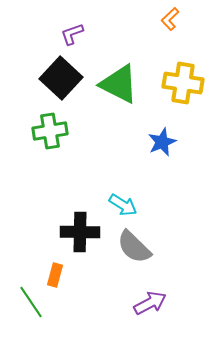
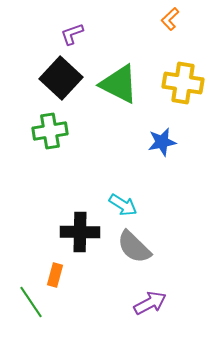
blue star: rotated 12 degrees clockwise
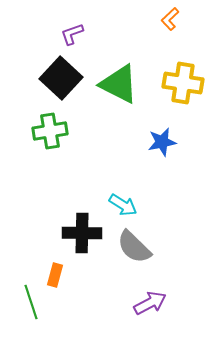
black cross: moved 2 px right, 1 px down
green line: rotated 16 degrees clockwise
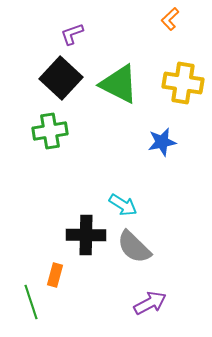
black cross: moved 4 px right, 2 px down
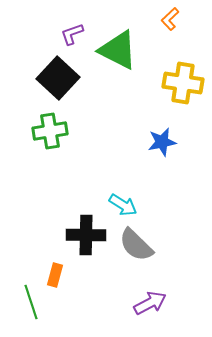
black square: moved 3 px left
green triangle: moved 1 px left, 34 px up
gray semicircle: moved 2 px right, 2 px up
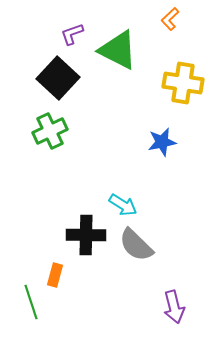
green cross: rotated 16 degrees counterclockwise
purple arrow: moved 24 px right, 4 px down; rotated 104 degrees clockwise
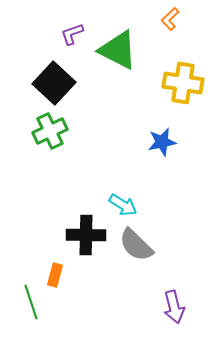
black square: moved 4 px left, 5 px down
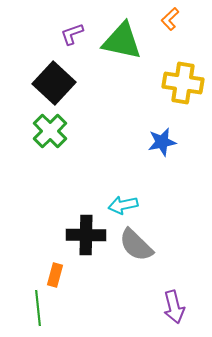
green triangle: moved 4 px right, 9 px up; rotated 15 degrees counterclockwise
green cross: rotated 20 degrees counterclockwise
cyan arrow: rotated 136 degrees clockwise
green line: moved 7 px right, 6 px down; rotated 12 degrees clockwise
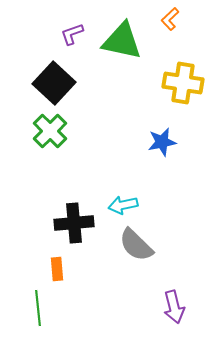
black cross: moved 12 px left, 12 px up; rotated 6 degrees counterclockwise
orange rectangle: moved 2 px right, 6 px up; rotated 20 degrees counterclockwise
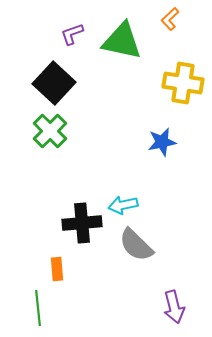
black cross: moved 8 px right
